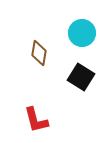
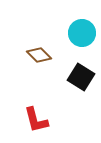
brown diamond: moved 2 px down; rotated 55 degrees counterclockwise
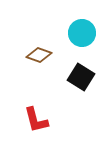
brown diamond: rotated 25 degrees counterclockwise
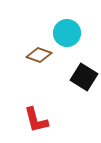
cyan circle: moved 15 px left
black square: moved 3 px right
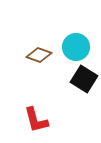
cyan circle: moved 9 px right, 14 px down
black square: moved 2 px down
